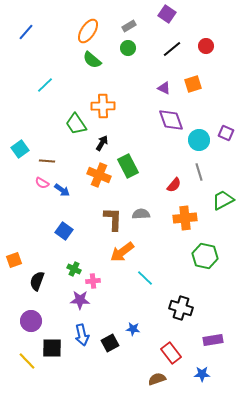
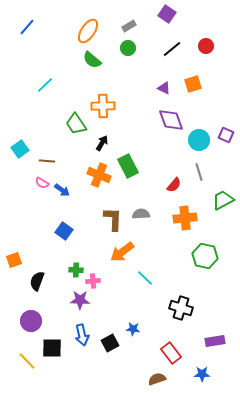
blue line at (26, 32): moved 1 px right, 5 px up
purple square at (226, 133): moved 2 px down
green cross at (74, 269): moved 2 px right, 1 px down; rotated 24 degrees counterclockwise
purple rectangle at (213, 340): moved 2 px right, 1 px down
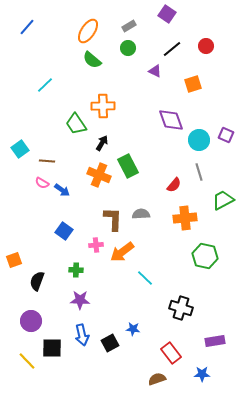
purple triangle at (164, 88): moved 9 px left, 17 px up
pink cross at (93, 281): moved 3 px right, 36 px up
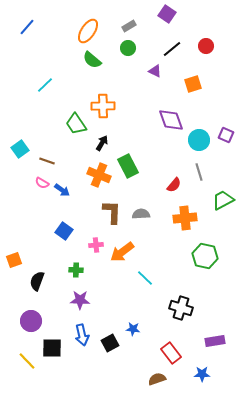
brown line at (47, 161): rotated 14 degrees clockwise
brown L-shape at (113, 219): moved 1 px left, 7 px up
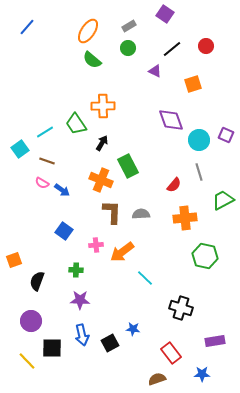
purple square at (167, 14): moved 2 px left
cyan line at (45, 85): moved 47 px down; rotated 12 degrees clockwise
orange cross at (99, 175): moved 2 px right, 5 px down
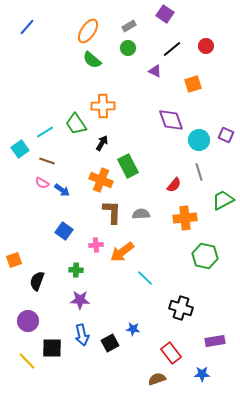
purple circle at (31, 321): moved 3 px left
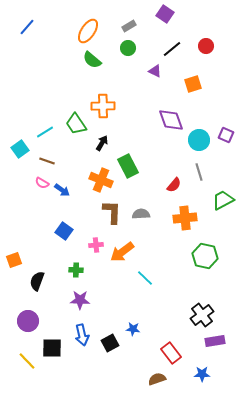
black cross at (181, 308): moved 21 px right, 7 px down; rotated 35 degrees clockwise
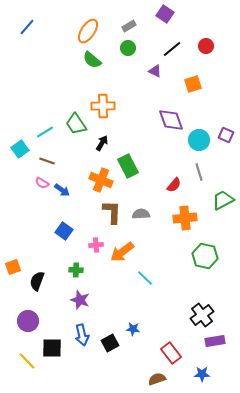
orange square at (14, 260): moved 1 px left, 7 px down
purple star at (80, 300): rotated 18 degrees clockwise
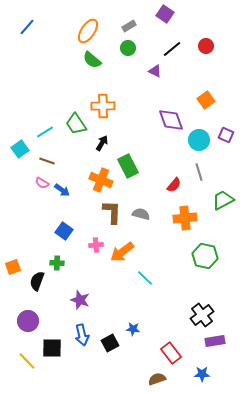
orange square at (193, 84): moved 13 px right, 16 px down; rotated 18 degrees counterclockwise
gray semicircle at (141, 214): rotated 18 degrees clockwise
green cross at (76, 270): moved 19 px left, 7 px up
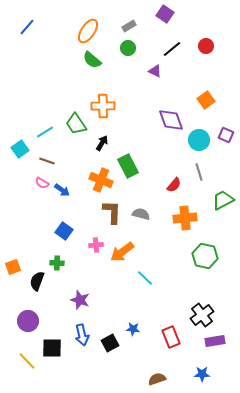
red rectangle at (171, 353): moved 16 px up; rotated 15 degrees clockwise
